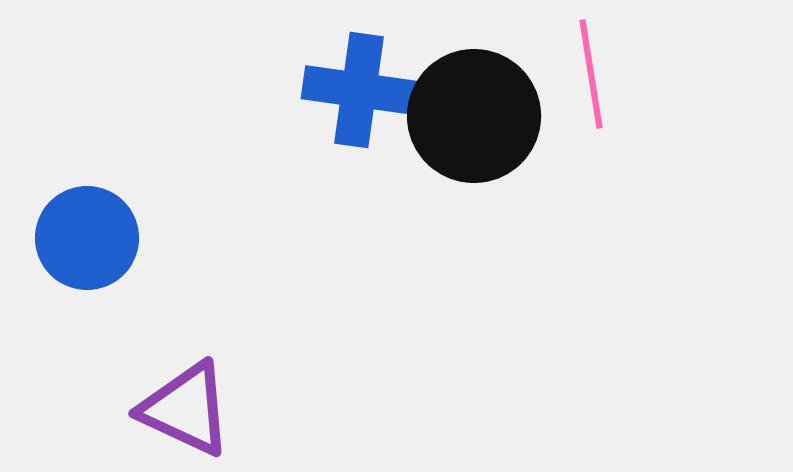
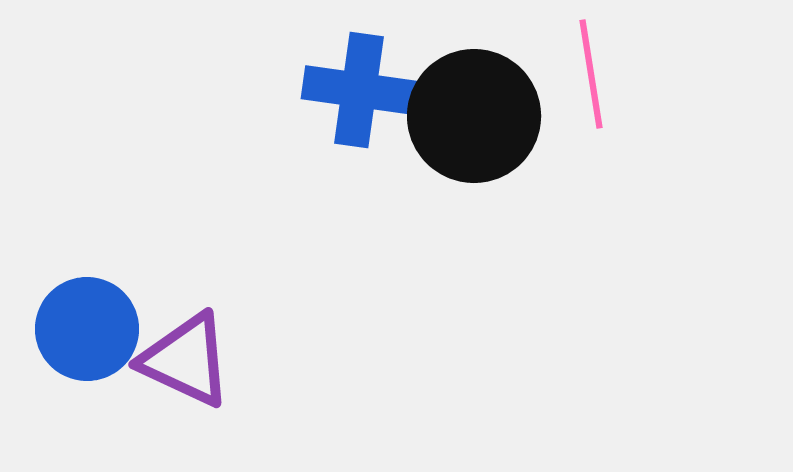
blue circle: moved 91 px down
purple triangle: moved 49 px up
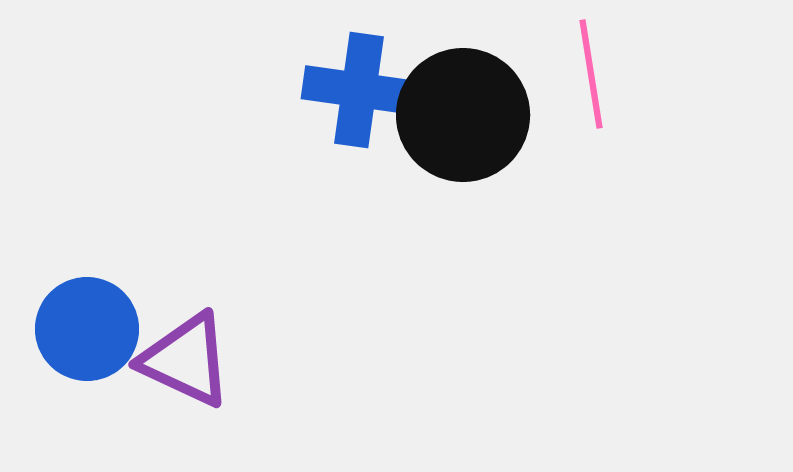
black circle: moved 11 px left, 1 px up
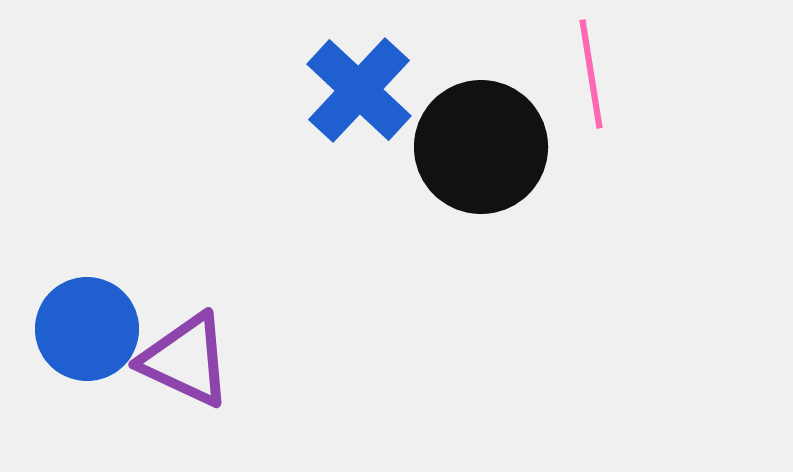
blue cross: rotated 35 degrees clockwise
black circle: moved 18 px right, 32 px down
